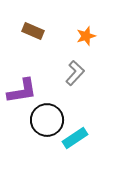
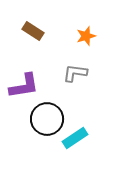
brown rectangle: rotated 10 degrees clockwise
gray L-shape: rotated 125 degrees counterclockwise
purple L-shape: moved 2 px right, 5 px up
black circle: moved 1 px up
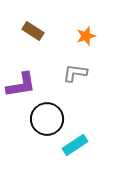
purple L-shape: moved 3 px left, 1 px up
cyan rectangle: moved 7 px down
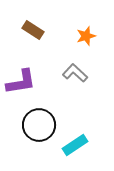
brown rectangle: moved 1 px up
gray L-shape: rotated 35 degrees clockwise
purple L-shape: moved 3 px up
black circle: moved 8 px left, 6 px down
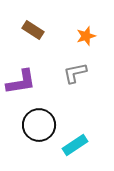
gray L-shape: rotated 55 degrees counterclockwise
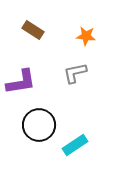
orange star: rotated 24 degrees clockwise
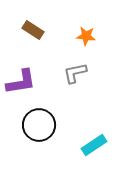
cyan rectangle: moved 19 px right
